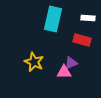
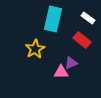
white rectangle: rotated 32 degrees clockwise
red rectangle: rotated 24 degrees clockwise
yellow star: moved 1 px right, 13 px up; rotated 18 degrees clockwise
pink triangle: moved 3 px left
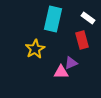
red rectangle: rotated 36 degrees clockwise
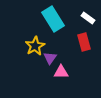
cyan rectangle: rotated 45 degrees counterclockwise
red rectangle: moved 2 px right, 2 px down
yellow star: moved 3 px up
purple triangle: moved 21 px left, 5 px up; rotated 32 degrees counterclockwise
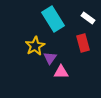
red rectangle: moved 1 px left, 1 px down
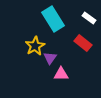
white rectangle: moved 1 px right
red rectangle: rotated 36 degrees counterclockwise
pink triangle: moved 2 px down
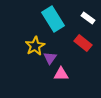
white rectangle: moved 1 px left
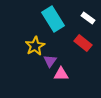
purple triangle: moved 3 px down
